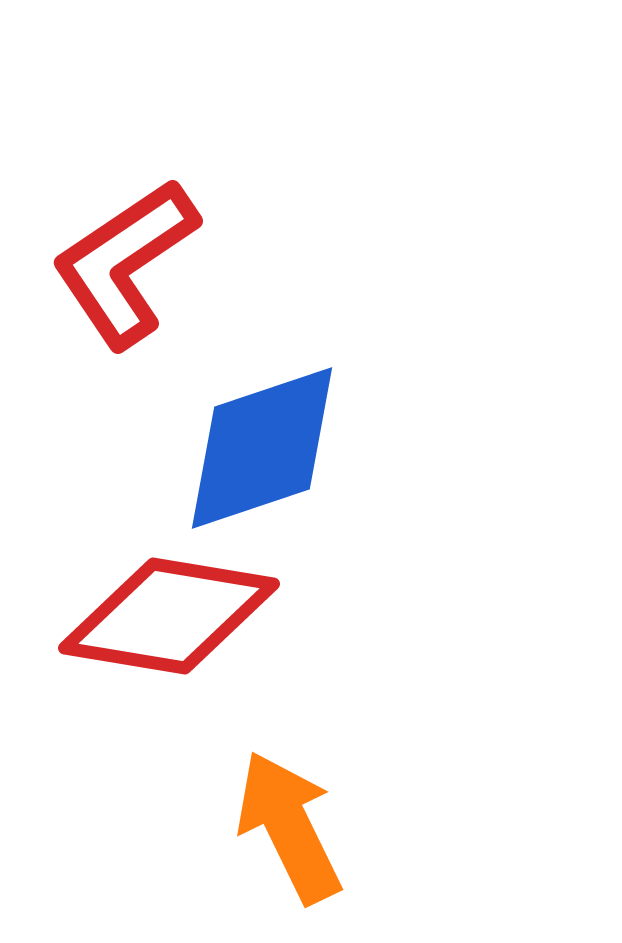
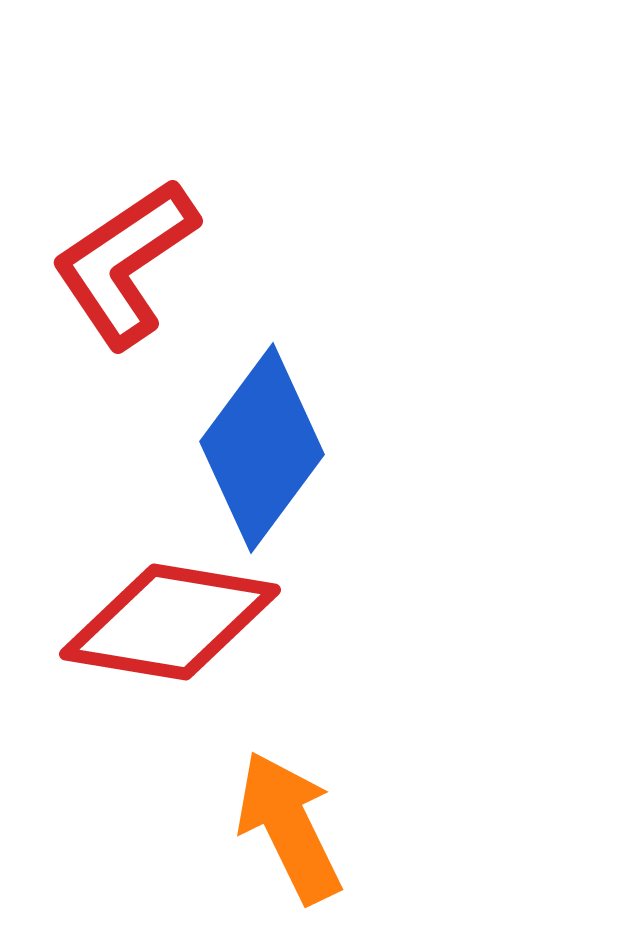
blue diamond: rotated 35 degrees counterclockwise
red diamond: moved 1 px right, 6 px down
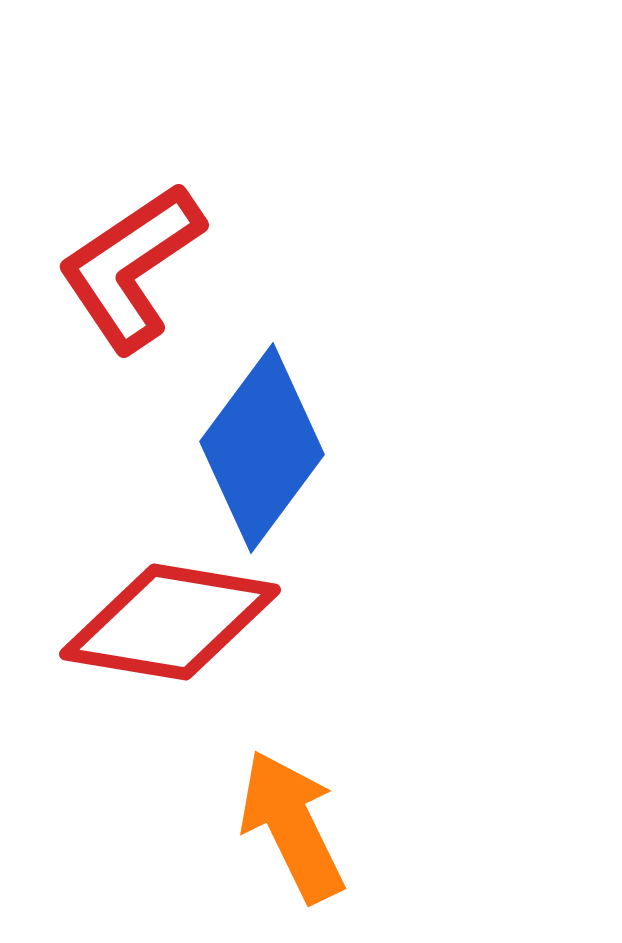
red L-shape: moved 6 px right, 4 px down
orange arrow: moved 3 px right, 1 px up
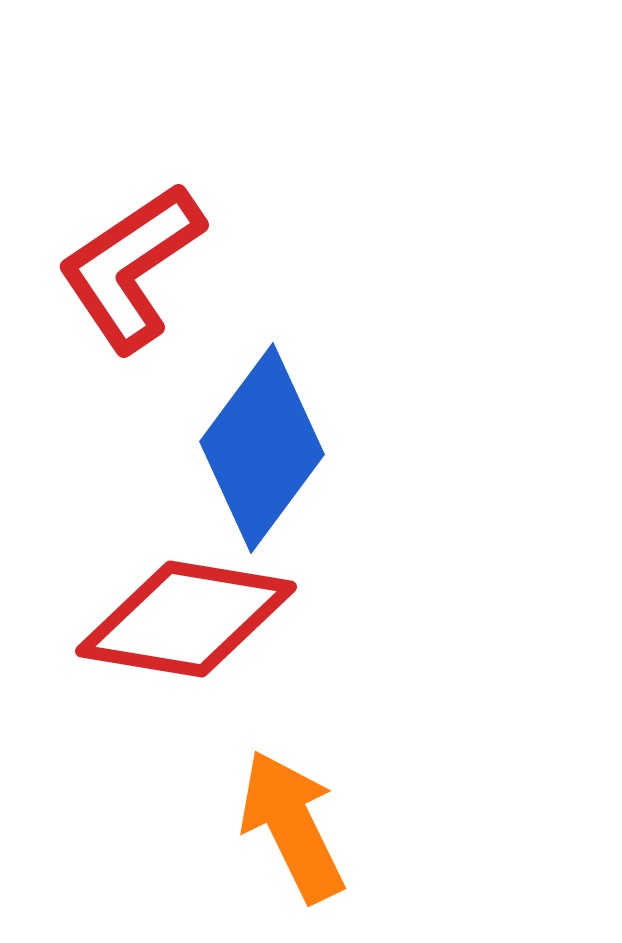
red diamond: moved 16 px right, 3 px up
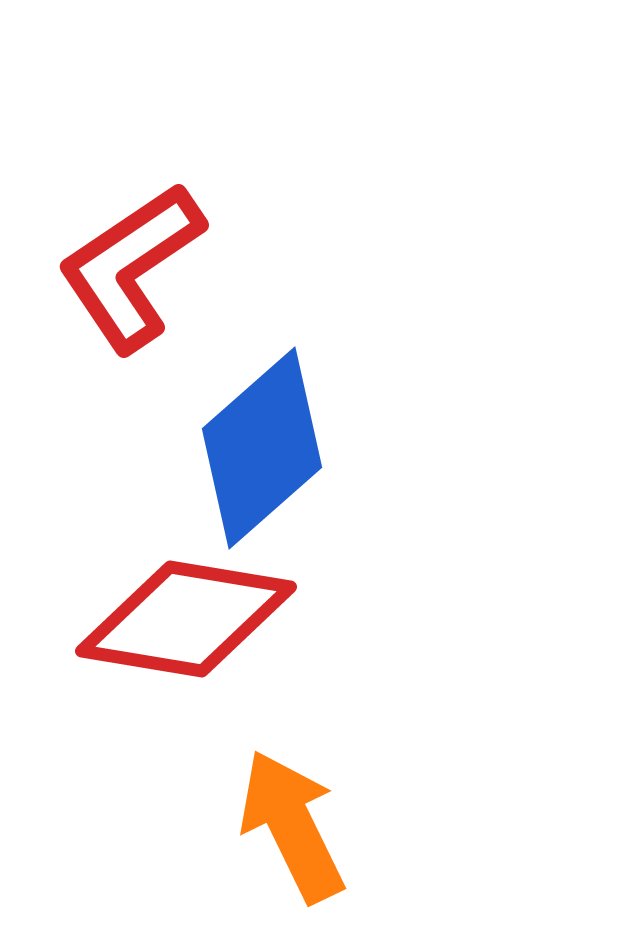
blue diamond: rotated 12 degrees clockwise
